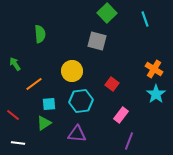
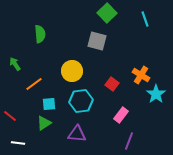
orange cross: moved 13 px left, 6 px down
red line: moved 3 px left, 1 px down
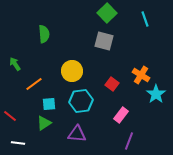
green semicircle: moved 4 px right
gray square: moved 7 px right
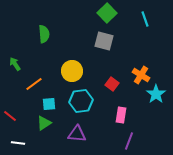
pink rectangle: rotated 28 degrees counterclockwise
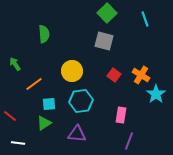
red square: moved 2 px right, 9 px up
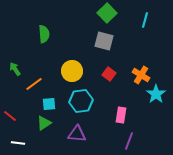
cyan line: moved 1 px down; rotated 35 degrees clockwise
green arrow: moved 5 px down
red square: moved 5 px left, 1 px up
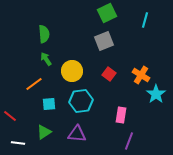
green square: rotated 18 degrees clockwise
gray square: rotated 36 degrees counterclockwise
green arrow: moved 31 px right, 10 px up
green triangle: moved 9 px down
